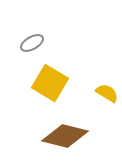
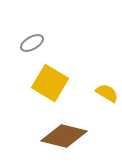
brown diamond: moved 1 px left
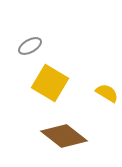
gray ellipse: moved 2 px left, 3 px down
brown diamond: rotated 24 degrees clockwise
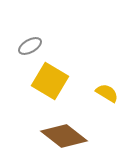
yellow square: moved 2 px up
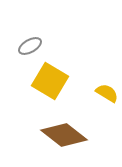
brown diamond: moved 1 px up
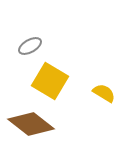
yellow semicircle: moved 3 px left
brown diamond: moved 33 px left, 11 px up
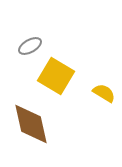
yellow square: moved 6 px right, 5 px up
brown diamond: rotated 39 degrees clockwise
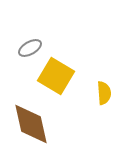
gray ellipse: moved 2 px down
yellow semicircle: rotated 55 degrees clockwise
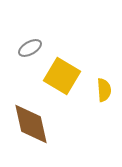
yellow square: moved 6 px right
yellow semicircle: moved 3 px up
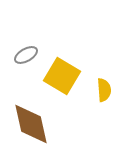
gray ellipse: moved 4 px left, 7 px down
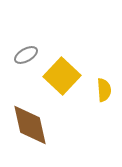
yellow square: rotated 12 degrees clockwise
brown diamond: moved 1 px left, 1 px down
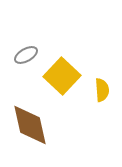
yellow semicircle: moved 2 px left
